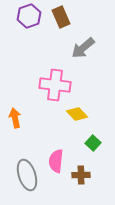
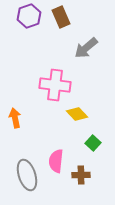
gray arrow: moved 3 px right
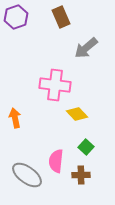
purple hexagon: moved 13 px left, 1 px down
green square: moved 7 px left, 4 px down
gray ellipse: rotated 36 degrees counterclockwise
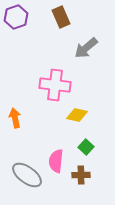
yellow diamond: moved 1 px down; rotated 35 degrees counterclockwise
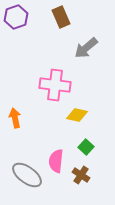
brown cross: rotated 36 degrees clockwise
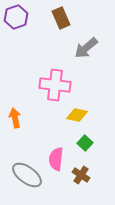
brown rectangle: moved 1 px down
green square: moved 1 px left, 4 px up
pink semicircle: moved 2 px up
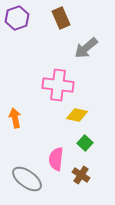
purple hexagon: moved 1 px right, 1 px down
pink cross: moved 3 px right
gray ellipse: moved 4 px down
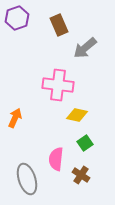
brown rectangle: moved 2 px left, 7 px down
gray arrow: moved 1 px left
orange arrow: rotated 36 degrees clockwise
green square: rotated 14 degrees clockwise
gray ellipse: rotated 36 degrees clockwise
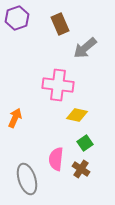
brown rectangle: moved 1 px right, 1 px up
brown cross: moved 6 px up
